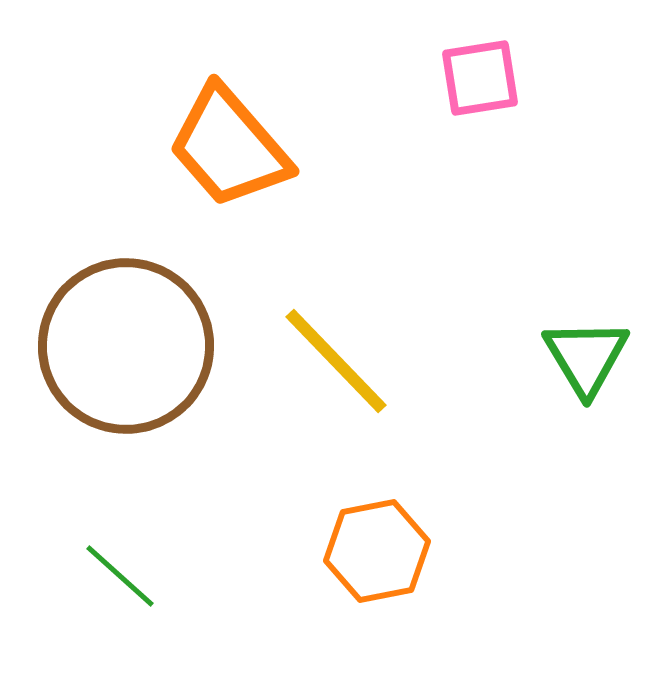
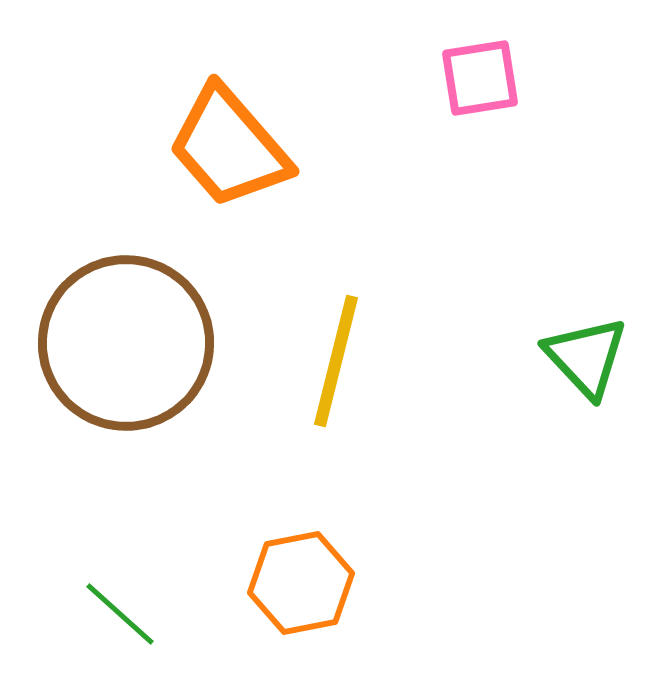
brown circle: moved 3 px up
green triangle: rotated 12 degrees counterclockwise
yellow line: rotated 58 degrees clockwise
orange hexagon: moved 76 px left, 32 px down
green line: moved 38 px down
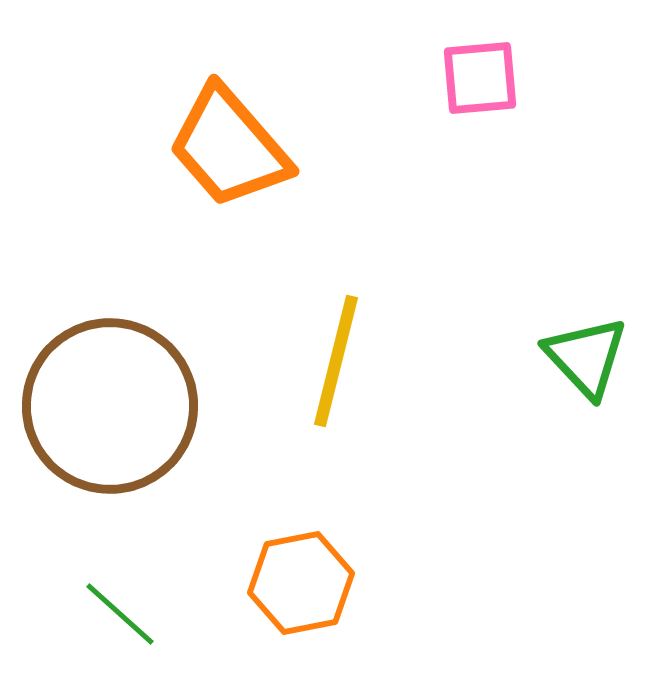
pink square: rotated 4 degrees clockwise
brown circle: moved 16 px left, 63 px down
